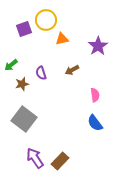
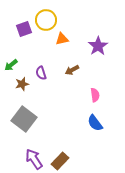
purple arrow: moved 1 px left, 1 px down
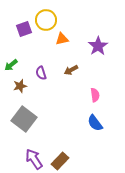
brown arrow: moved 1 px left
brown star: moved 2 px left, 2 px down
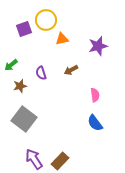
purple star: rotated 18 degrees clockwise
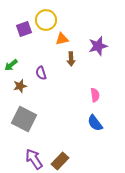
brown arrow: moved 11 px up; rotated 64 degrees counterclockwise
gray square: rotated 10 degrees counterclockwise
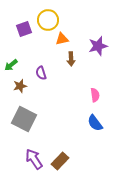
yellow circle: moved 2 px right
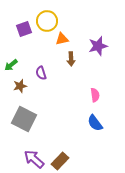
yellow circle: moved 1 px left, 1 px down
purple arrow: rotated 15 degrees counterclockwise
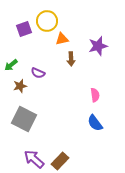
purple semicircle: moved 3 px left; rotated 48 degrees counterclockwise
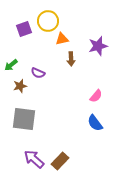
yellow circle: moved 1 px right
pink semicircle: moved 1 px right, 1 px down; rotated 48 degrees clockwise
gray square: rotated 20 degrees counterclockwise
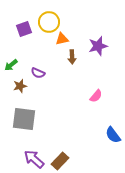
yellow circle: moved 1 px right, 1 px down
brown arrow: moved 1 px right, 2 px up
blue semicircle: moved 18 px right, 12 px down
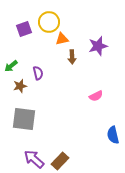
green arrow: moved 1 px down
purple semicircle: rotated 128 degrees counterclockwise
pink semicircle: rotated 24 degrees clockwise
blue semicircle: rotated 24 degrees clockwise
